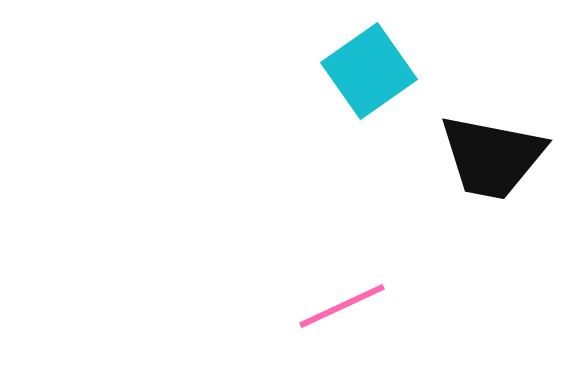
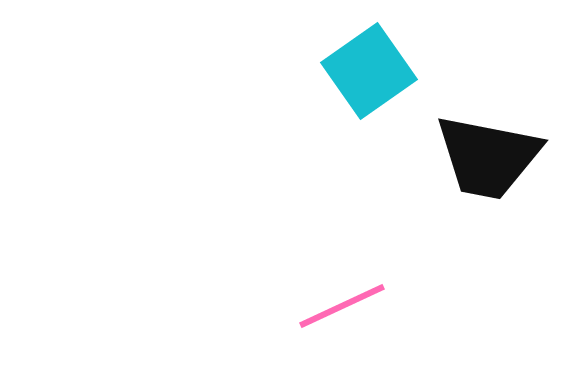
black trapezoid: moved 4 px left
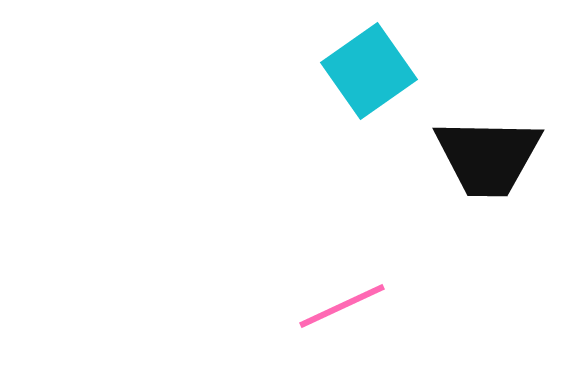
black trapezoid: rotated 10 degrees counterclockwise
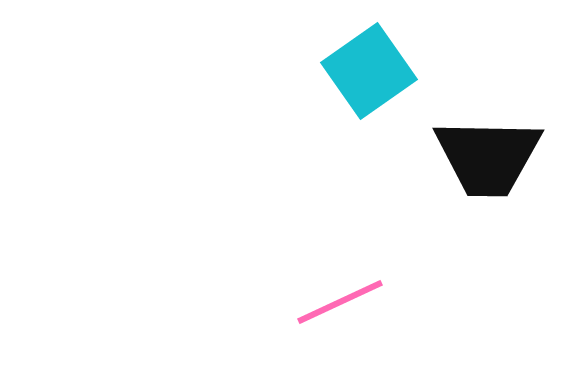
pink line: moved 2 px left, 4 px up
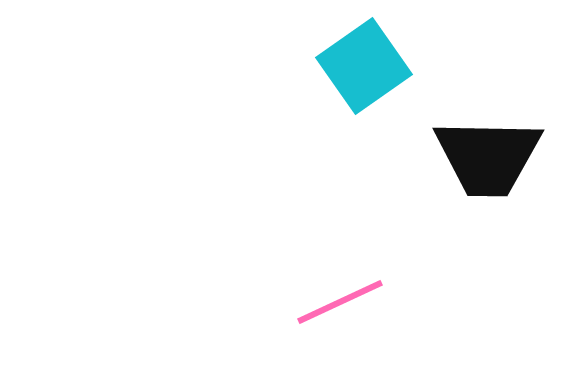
cyan square: moved 5 px left, 5 px up
